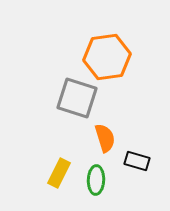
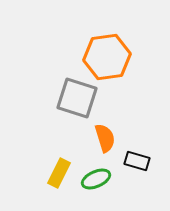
green ellipse: moved 1 px up; rotated 64 degrees clockwise
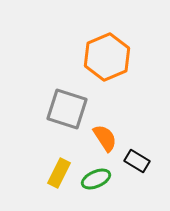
orange hexagon: rotated 15 degrees counterclockwise
gray square: moved 10 px left, 11 px down
orange semicircle: rotated 16 degrees counterclockwise
black rectangle: rotated 15 degrees clockwise
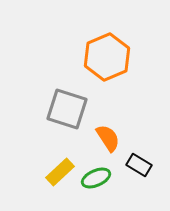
orange semicircle: moved 3 px right
black rectangle: moved 2 px right, 4 px down
yellow rectangle: moved 1 px right, 1 px up; rotated 20 degrees clockwise
green ellipse: moved 1 px up
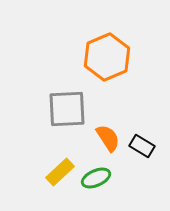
gray square: rotated 21 degrees counterclockwise
black rectangle: moved 3 px right, 19 px up
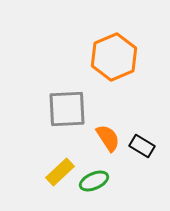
orange hexagon: moved 7 px right
green ellipse: moved 2 px left, 3 px down
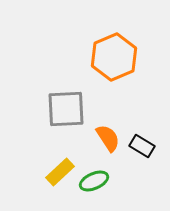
gray square: moved 1 px left
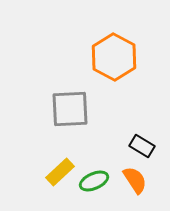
orange hexagon: rotated 9 degrees counterclockwise
gray square: moved 4 px right
orange semicircle: moved 27 px right, 42 px down
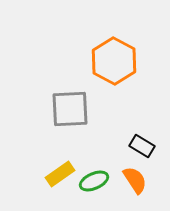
orange hexagon: moved 4 px down
yellow rectangle: moved 2 px down; rotated 8 degrees clockwise
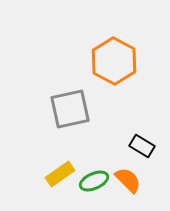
gray square: rotated 9 degrees counterclockwise
orange semicircle: moved 7 px left; rotated 12 degrees counterclockwise
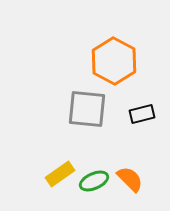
gray square: moved 17 px right; rotated 18 degrees clockwise
black rectangle: moved 32 px up; rotated 45 degrees counterclockwise
orange semicircle: moved 2 px right, 1 px up
